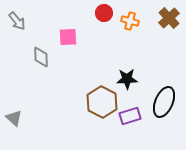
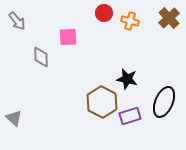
black star: rotated 15 degrees clockwise
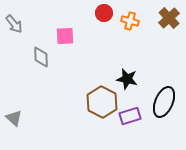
gray arrow: moved 3 px left, 3 px down
pink square: moved 3 px left, 1 px up
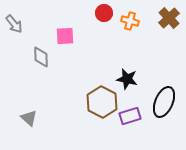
gray triangle: moved 15 px right
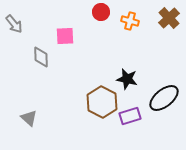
red circle: moved 3 px left, 1 px up
black ellipse: moved 4 px up; rotated 28 degrees clockwise
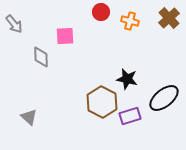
gray triangle: moved 1 px up
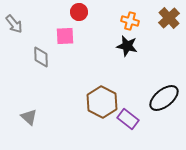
red circle: moved 22 px left
black star: moved 33 px up
purple rectangle: moved 2 px left, 3 px down; rotated 55 degrees clockwise
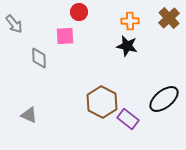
orange cross: rotated 18 degrees counterclockwise
gray diamond: moved 2 px left, 1 px down
black ellipse: moved 1 px down
gray triangle: moved 2 px up; rotated 18 degrees counterclockwise
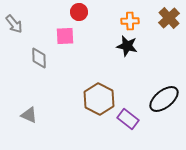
brown hexagon: moved 3 px left, 3 px up
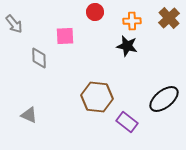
red circle: moved 16 px right
orange cross: moved 2 px right
brown hexagon: moved 2 px left, 2 px up; rotated 20 degrees counterclockwise
purple rectangle: moved 1 px left, 3 px down
